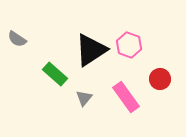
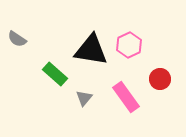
pink hexagon: rotated 15 degrees clockwise
black triangle: rotated 42 degrees clockwise
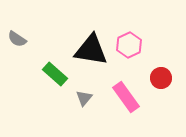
red circle: moved 1 px right, 1 px up
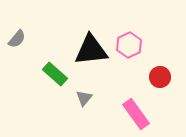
gray semicircle: rotated 84 degrees counterclockwise
black triangle: rotated 15 degrees counterclockwise
red circle: moved 1 px left, 1 px up
pink rectangle: moved 10 px right, 17 px down
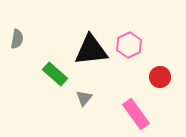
gray semicircle: rotated 30 degrees counterclockwise
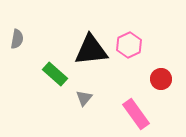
red circle: moved 1 px right, 2 px down
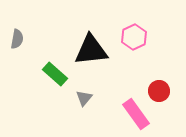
pink hexagon: moved 5 px right, 8 px up
red circle: moved 2 px left, 12 px down
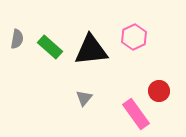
green rectangle: moved 5 px left, 27 px up
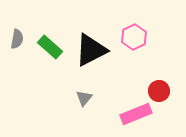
black triangle: rotated 21 degrees counterclockwise
pink rectangle: rotated 76 degrees counterclockwise
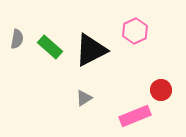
pink hexagon: moved 1 px right, 6 px up
red circle: moved 2 px right, 1 px up
gray triangle: rotated 18 degrees clockwise
pink rectangle: moved 1 px left, 2 px down
